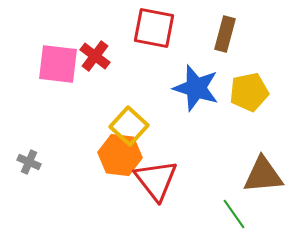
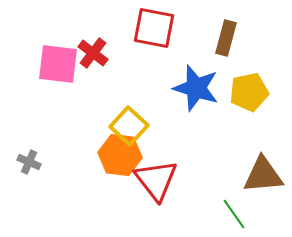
brown rectangle: moved 1 px right, 4 px down
red cross: moved 2 px left, 3 px up
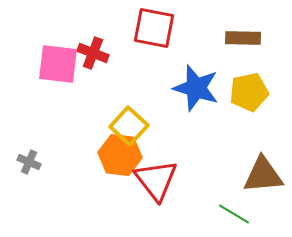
brown rectangle: moved 17 px right; rotated 76 degrees clockwise
red cross: rotated 16 degrees counterclockwise
green line: rotated 24 degrees counterclockwise
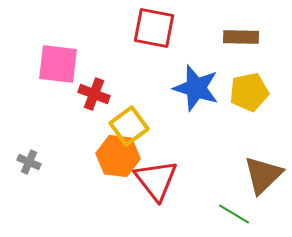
brown rectangle: moved 2 px left, 1 px up
red cross: moved 1 px right, 41 px down
yellow square: rotated 12 degrees clockwise
orange hexagon: moved 2 px left, 1 px down
brown triangle: rotated 39 degrees counterclockwise
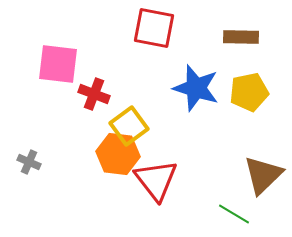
orange hexagon: moved 2 px up
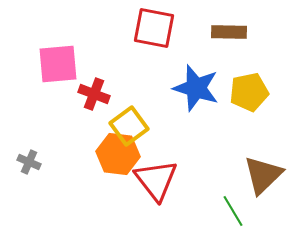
brown rectangle: moved 12 px left, 5 px up
pink square: rotated 12 degrees counterclockwise
green line: moved 1 px left, 3 px up; rotated 28 degrees clockwise
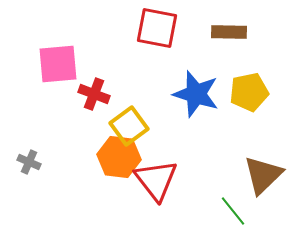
red square: moved 3 px right
blue star: moved 6 px down
orange hexagon: moved 1 px right, 3 px down
green line: rotated 8 degrees counterclockwise
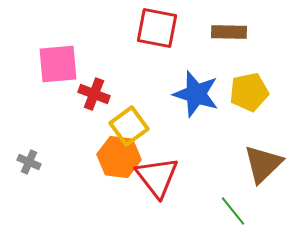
brown triangle: moved 11 px up
red triangle: moved 1 px right, 3 px up
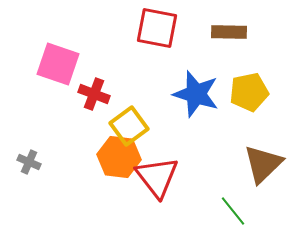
pink square: rotated 24 degrees clockwise
